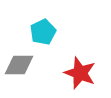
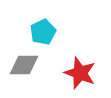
gray diamond: moved 5 px right
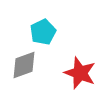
gray diamond: rotated 20 degrees counterclockwise
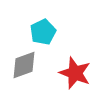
red star: moved 5 px left
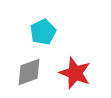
gray diamond: moved 5 px right, 7 px down
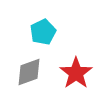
red star: moved 1 px right; rotated 16 degrees clockwise
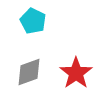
cyan pentagon: moved 10 px left, 11 px up; rotated 20 degrees counterclockwise
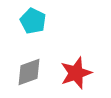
red star: rotated 16 degrees clockwise
